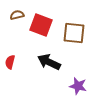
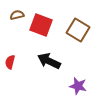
brown square: moved 4 px right, 3 px up; rotated 25 degrees clockwise
black arrow: moved 1 px up
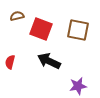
brown semicircle: moved 1 px down
red square: moved 4 px down
brown square: rotated 20 degrees counterclockwise
purple star: rotated 24 degrees counterclockwise
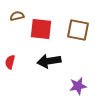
red square: rotated 15 degrees counterclockwise
black arrow: rotated 35 degrees counterclockwise
